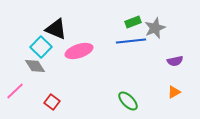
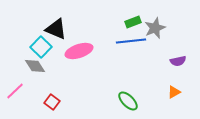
purple semicircle: moved 3 px right
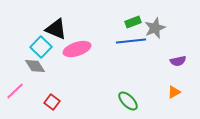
pink ellipse: moved 2 px left, 2 px up
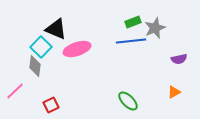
purple semicircle: moved 1 px right, 2 px up
gray diamond: rotated 40 degrees clockwise
red square: moved 1 px left, 3 px down; rotated 28 degrees clockwise
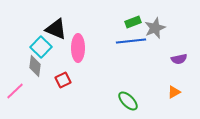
pink ellipse: moved 1 px right, 1 px up; rotated 72 degrees counterclockwise
red square: moved 12 px right, 25 px up
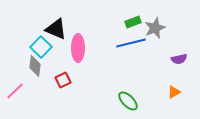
blue line: moved 2 px down; rotated 8 degrees counterclockwise
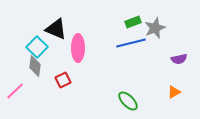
cyan square: moved 4 px left
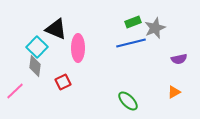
red square: moved 2 px down
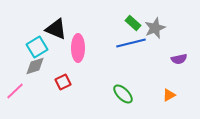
green rectangle: moved 1 px down; rotated 63 degrees clockwise
cyan square: rotated 15 degrees clockwise
gray diamond: rotated 65 degrees clockwise
orange triangle: moved 5 px left, 3 px down
green ellipse: moved 5 px left, 7 px up
